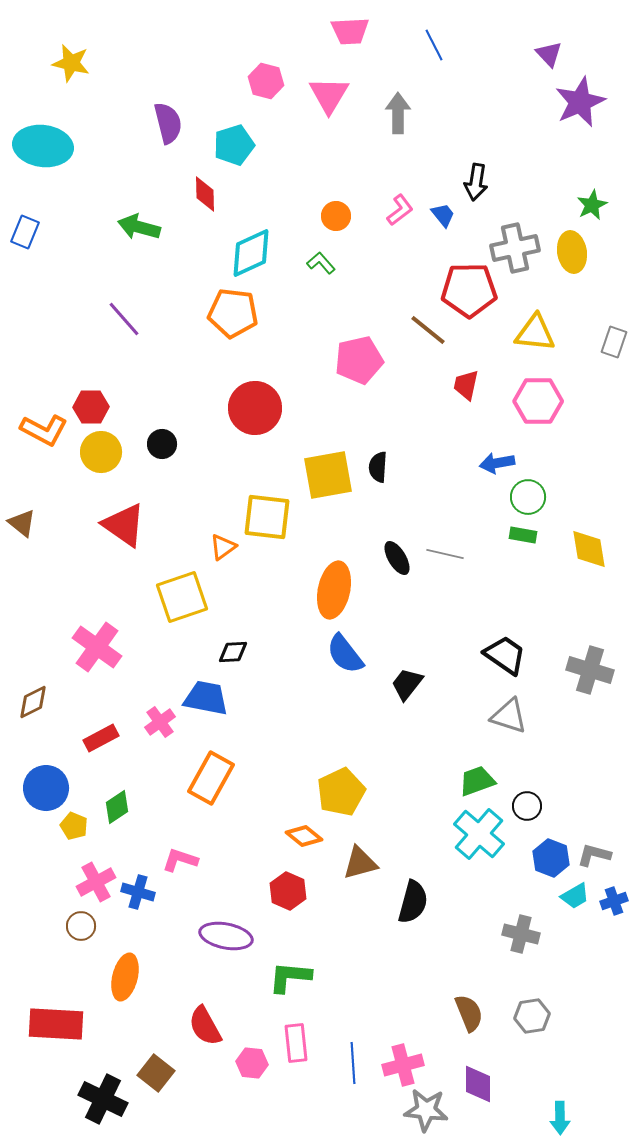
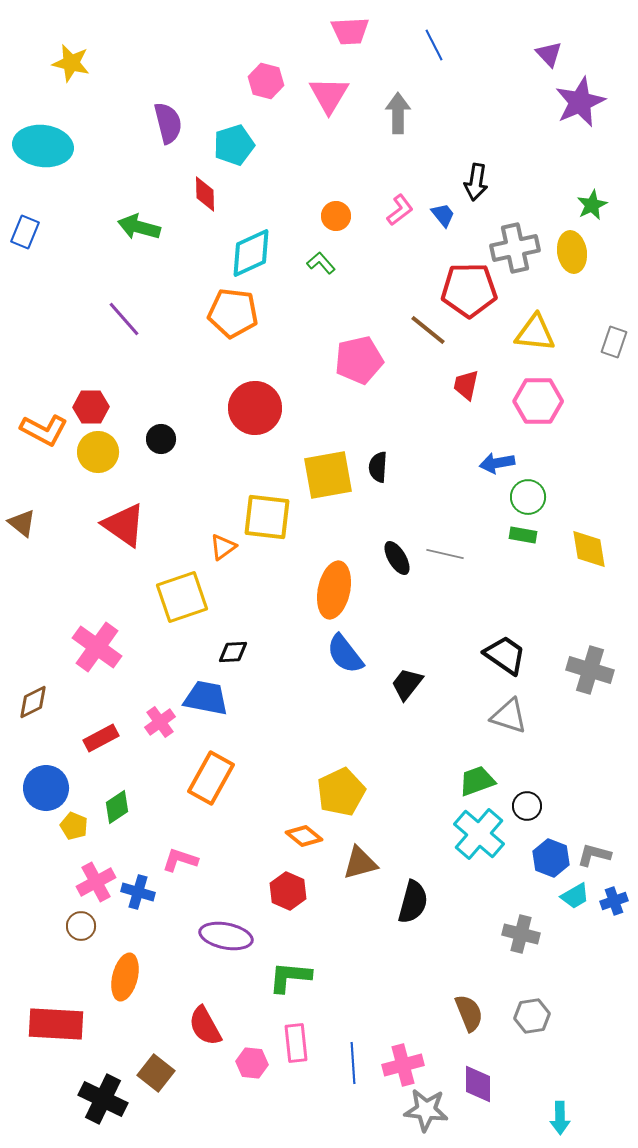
black circle at (162, 444): moved 1 px left, 5 px up
yellow circle at (101, 452): moved 3 px left
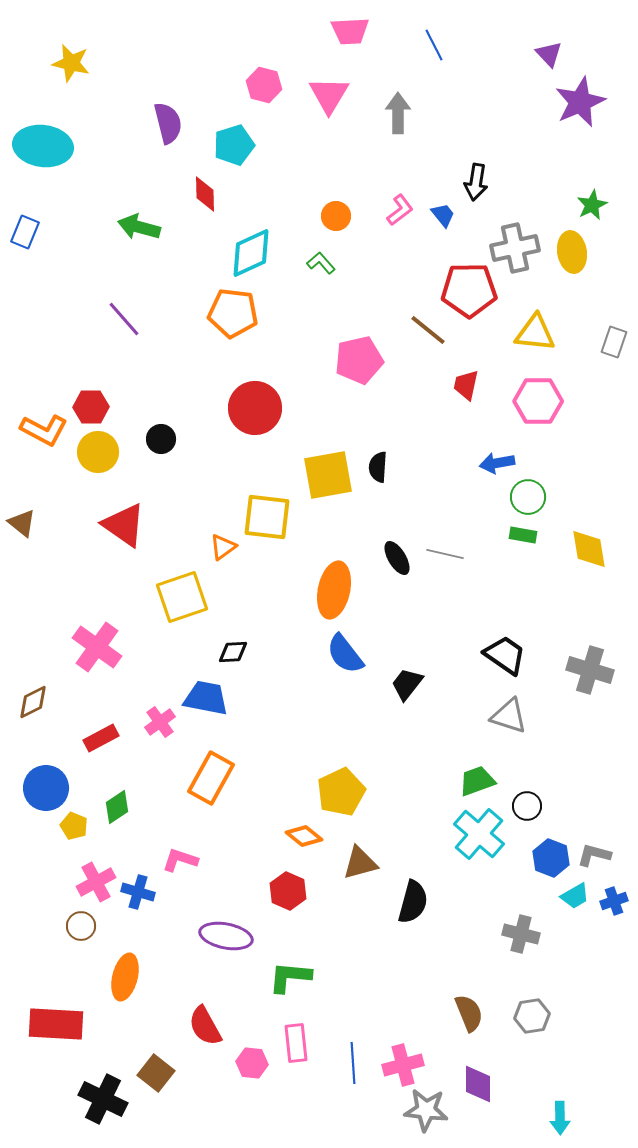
pink hexagon at (266, 81): moved 2 px left, 4 px down
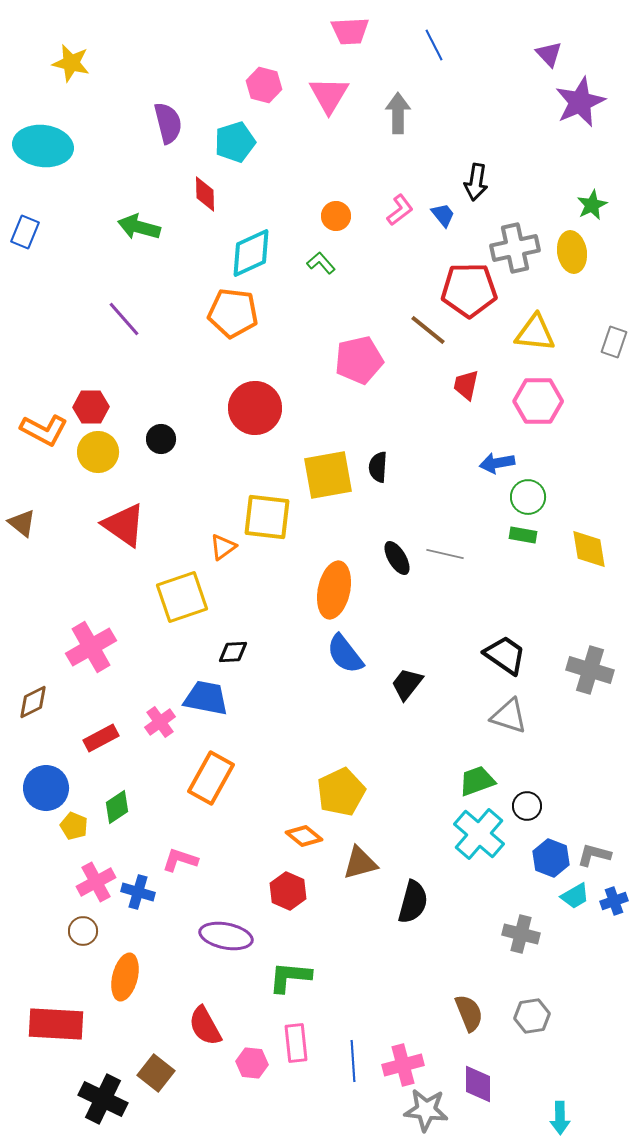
cyan pentagon at (234, 145): moved 1 px right, 3 px up
pink cross at (97, 647): moved 6 px left; rotated 24 degrees clockwise
brown circle at (81, 926): moved 2 px right, 5 px down
blue line at (353, 1063): moved 2 px up
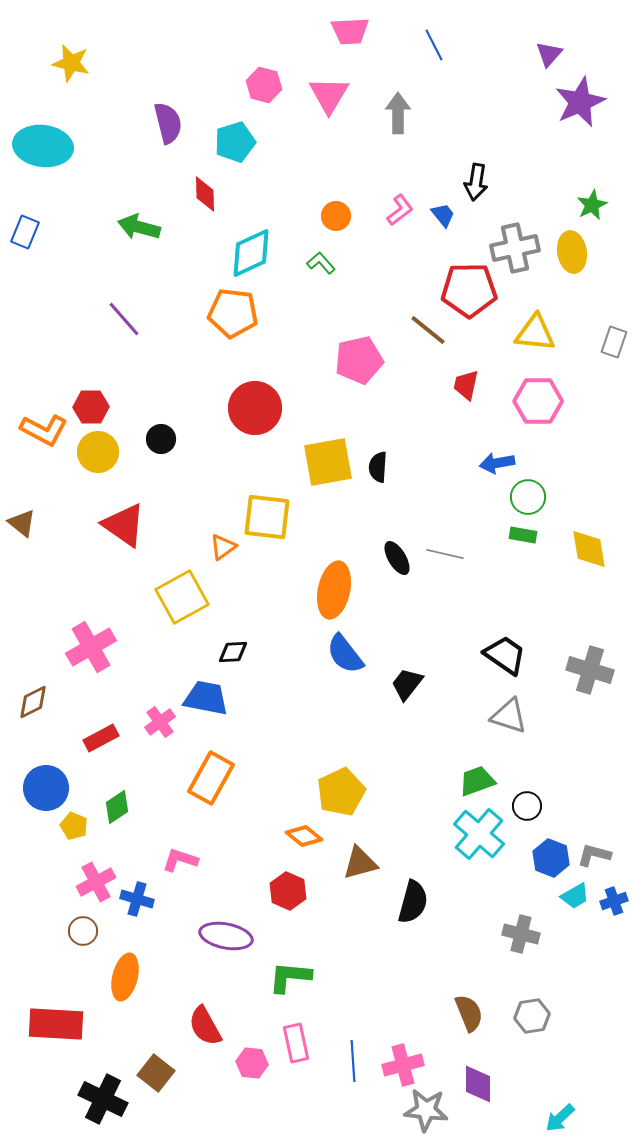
purple triangle at (549, 54): rotated 24 degrees clockwise
yellow square at (328, 475): moved 13 px up
yellow square at (182, 597): rotated 10 degrees counterclockwise
blue cross at (138, 892): moved 1 px left, 7 px down
pink rectangle at (296, 1043): rotated 6 degrees counterclockwise
cyan arrow at (560, 1118): rotated 48 degrees clockwise
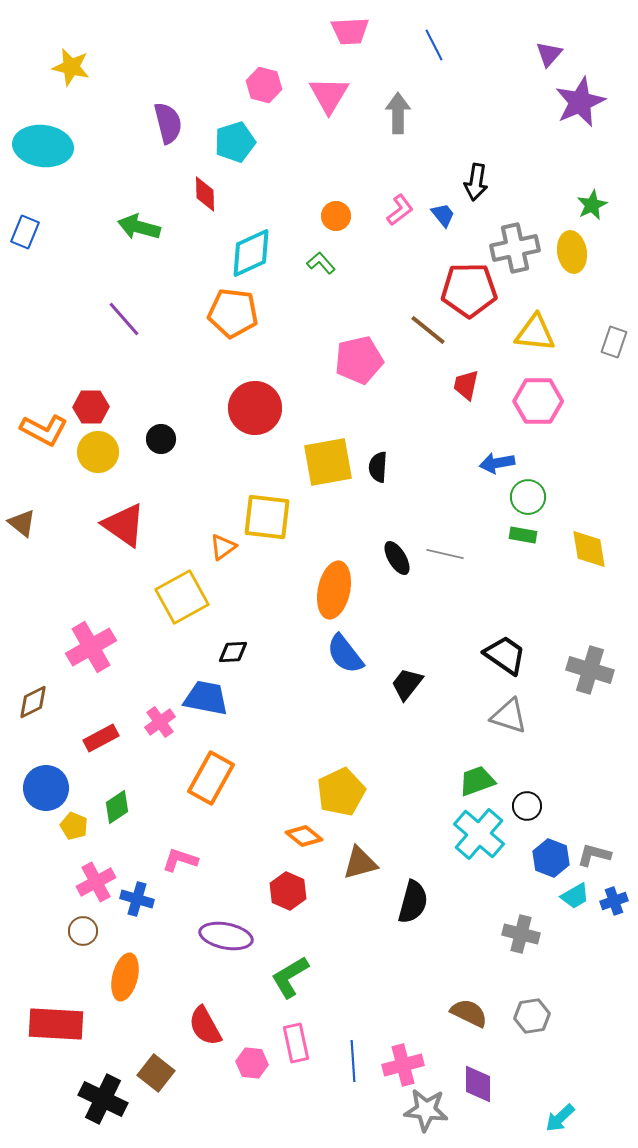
yellow star at (71, 63): moved 4 px down
green L-shape at (290, 977): rotated 36 degrees counterclockwise
brown semicircle at (469, 1013): rotated 42 degrees counterclockwise
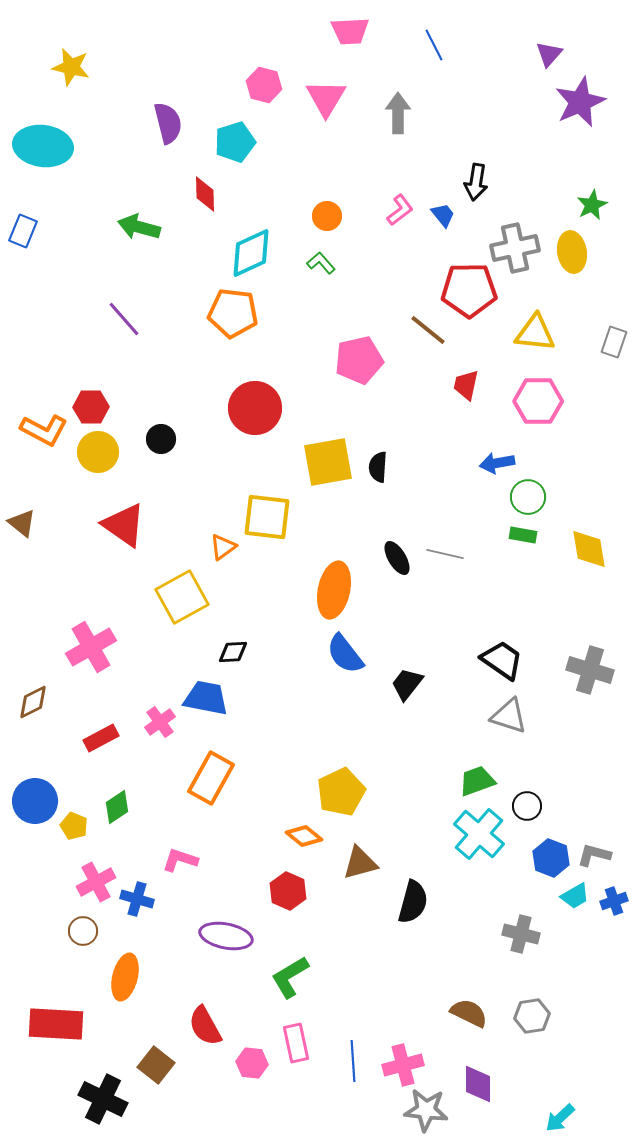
pink triangle at (329, 95): moved 3 px left, 3 px down
orange circle at (336, 216): moved 9 px left
blue rectangle at (25, 232): moved 2 px left, 1 px up
black trapezoid at (505, 655): moved 3 px left, 5 px down
blue circle at (46, 788): moved 11 px left, 13 px down
brown square at (156, 1073): moved 8 px up
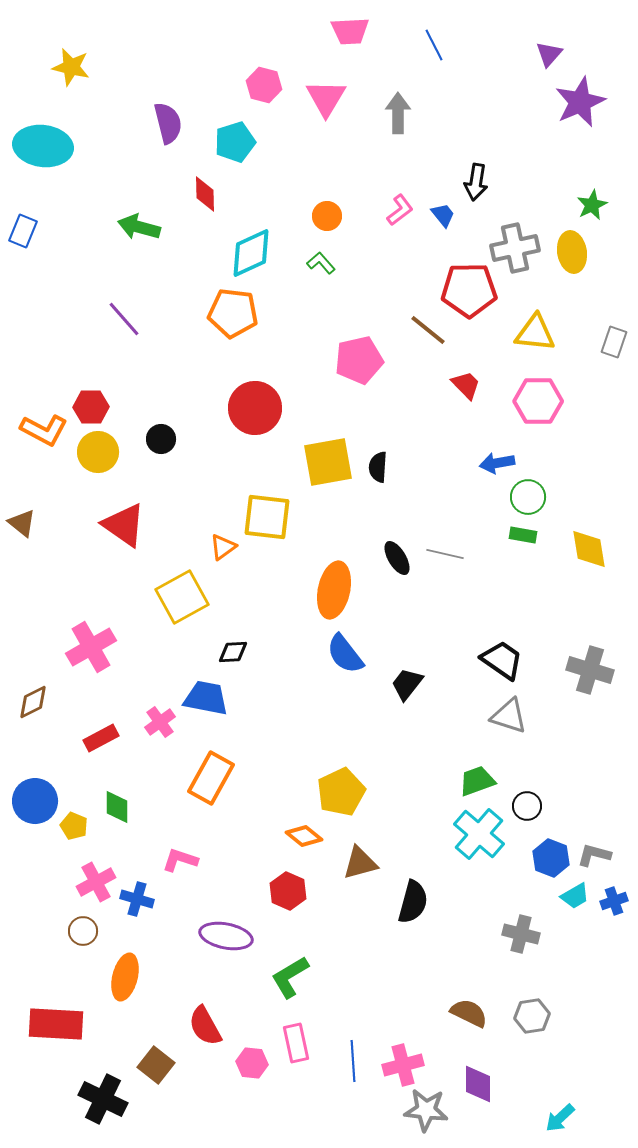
red trapezoid at (466, 385): rotated 124 degrees clockwise
green diamond at (117, 807): rotated 56 degrees counterclockwise
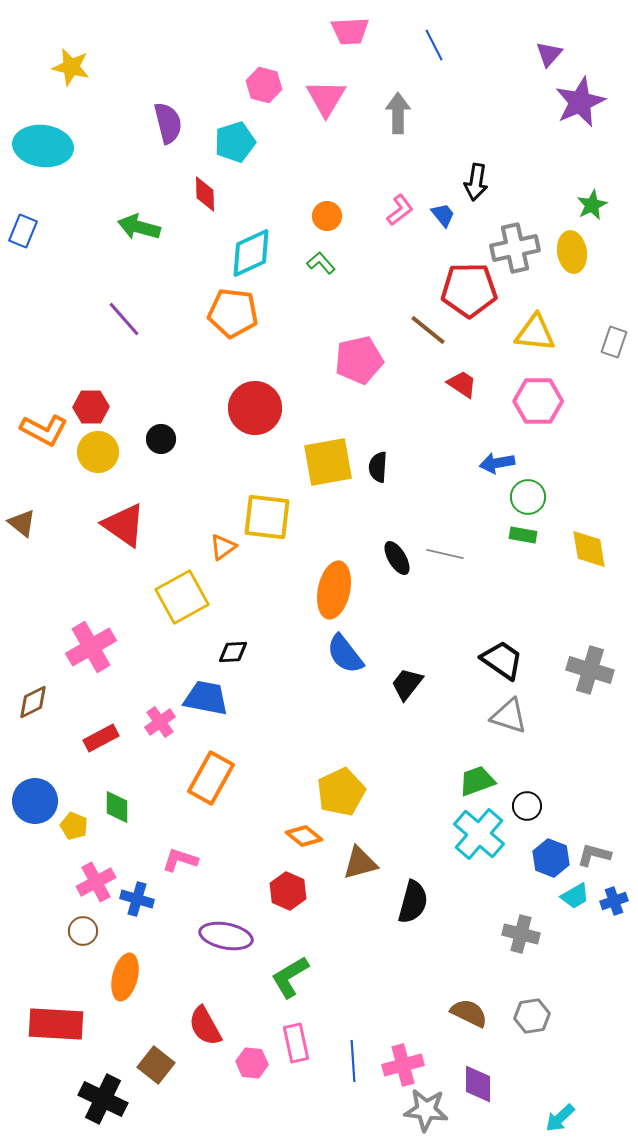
red trapezoid at (466, 385): moved 4 px left, 1 px up; rotated 12 degrees counterclockwise
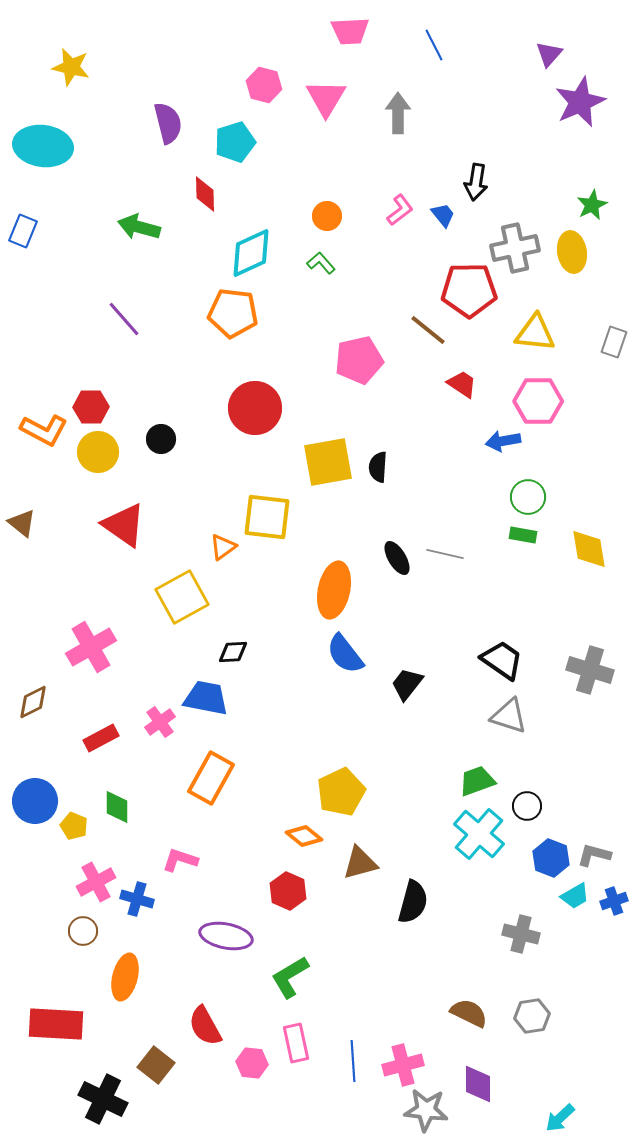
blue arrow at (497, 463): moved 6 px right, 22 px up
